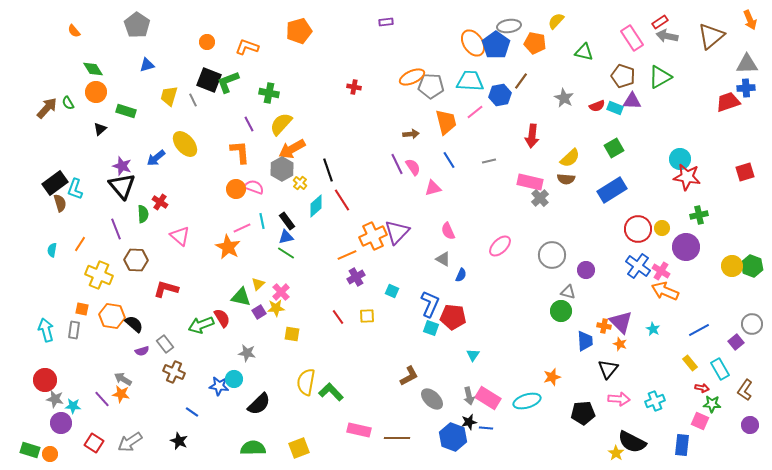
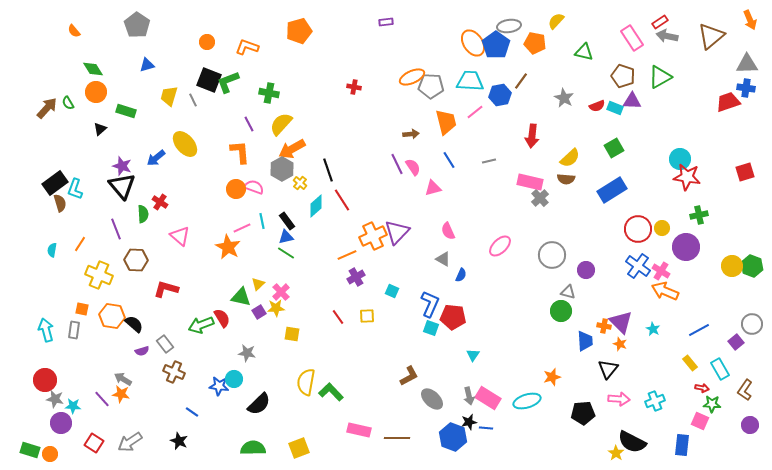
blue cross at (746, 88): rotated 12 degrees clockwise
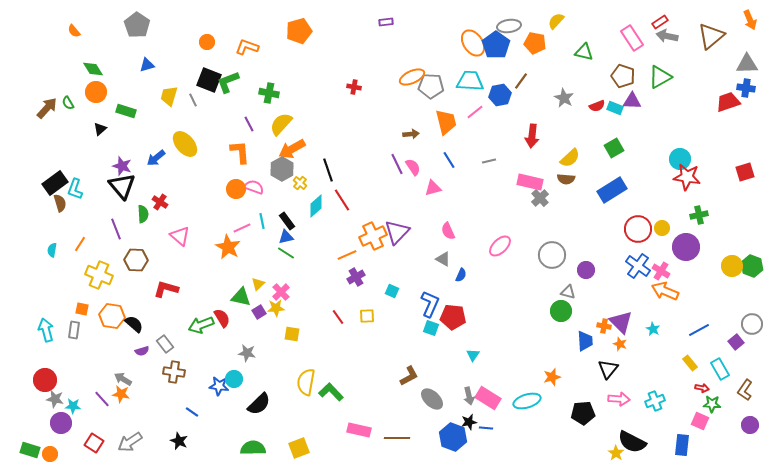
brown cross at (174, 372): rotated 15 degrees counterclockwise
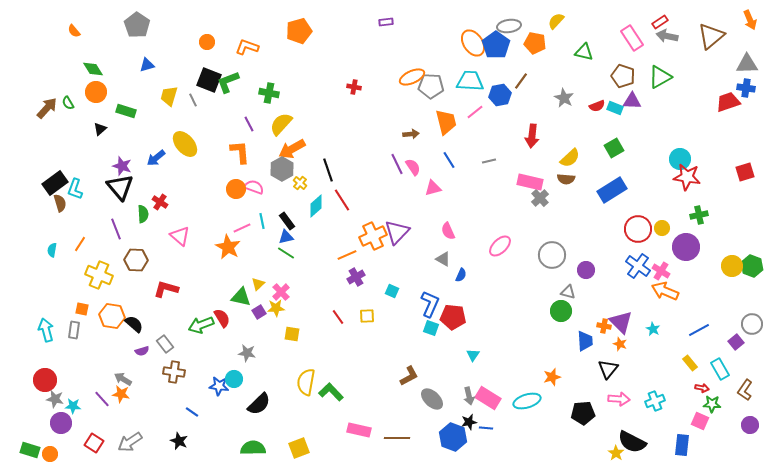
black triangle at (122, 186): moved 2 px left, 1 px down
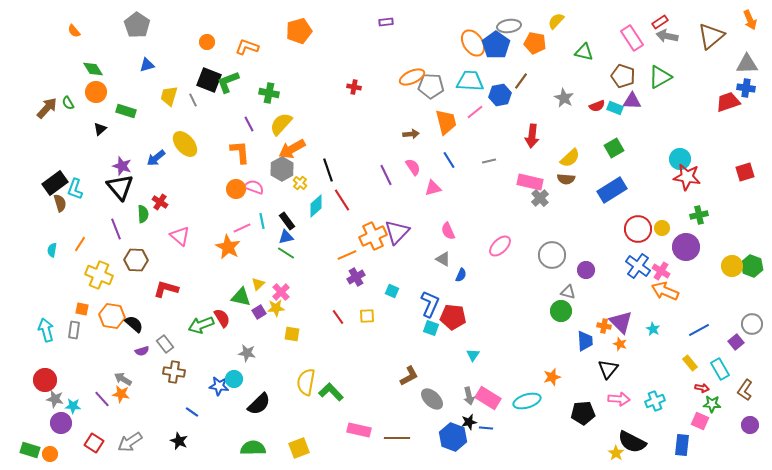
purple line at (397, 164): moved 11 px left, 11 px down
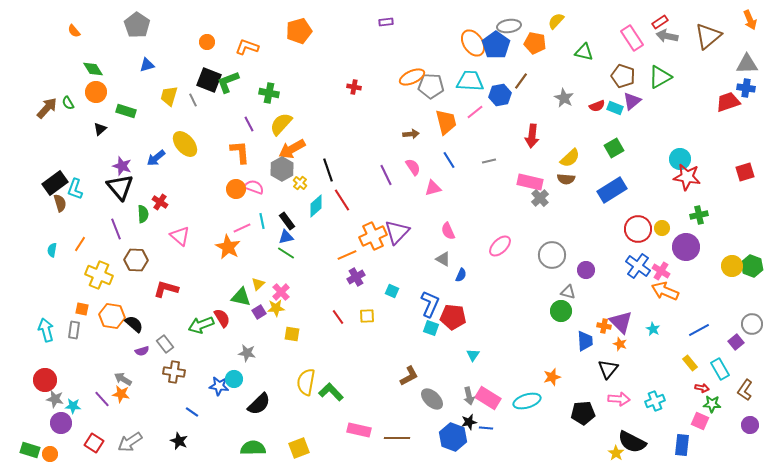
brown triangle at (711, 36): moved 3 px left
purple triangle at (632, 101): rotated 42 degrees counterclockwise
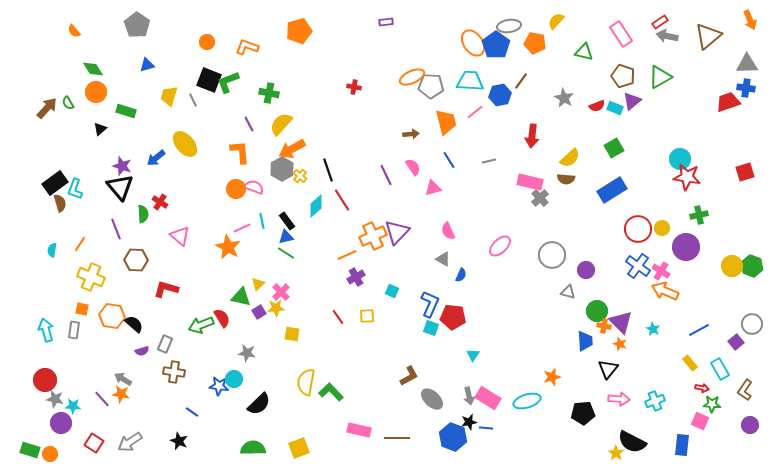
pink rectangle at (632, 38): moved 11 px left, 4 px up
yellow cross at (300, 183): moved 7 px up
yellow cross at (99, 275): moved 8 px left, 2 px down
green circle at (561, 311): moved 36 px right
gray rectangle at (165, 344): rotated 60 degrees clockwise
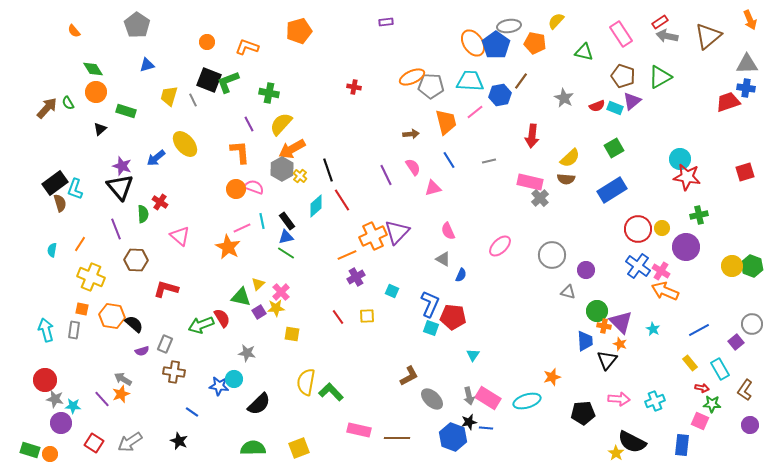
black triangle at (608, 369): moved 1 px left, 9 px up
orange star at (121, 394): rotated 30 degrees counterclockwise
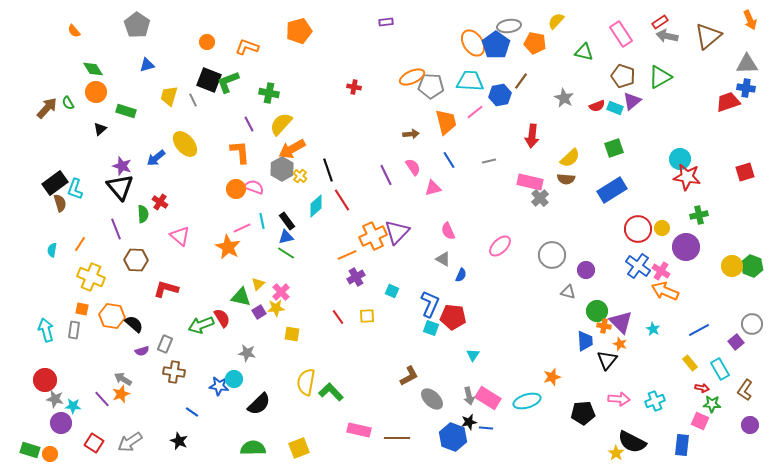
green square at (614, 148): rotated 12 degrees clockwise
